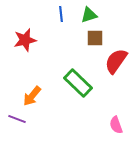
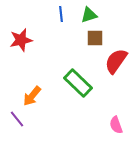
red star: moved 4 px left
purple line: rotated 30 degrees clockwise
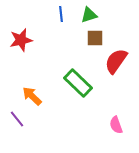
orange arrow: rotated 95 degrees clockwise
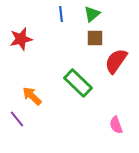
green triangle: moved 3 px right, 1 px up; rotated 24 degrees counterclockwise
red star: moved 1 px up
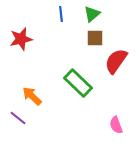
purple line: moved 1 px right, 1 px up; rotated 12 degrees counterclockwise
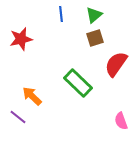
green triangle: moved 2 px right, 1 px down
brown square: rotated 18 degrees counterclockwise
red semicircle: moved 3 px down
purple line: moved 1 px up
pink semicircle: moved 5 px right, 4 px up
